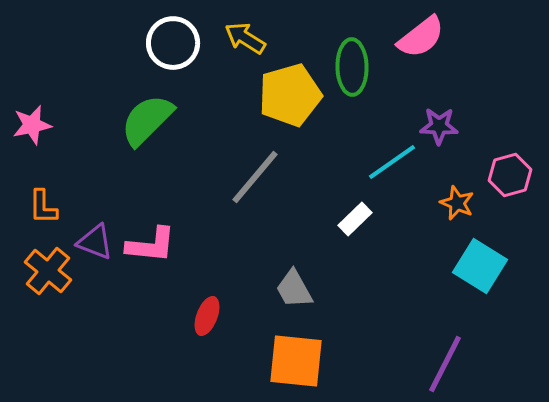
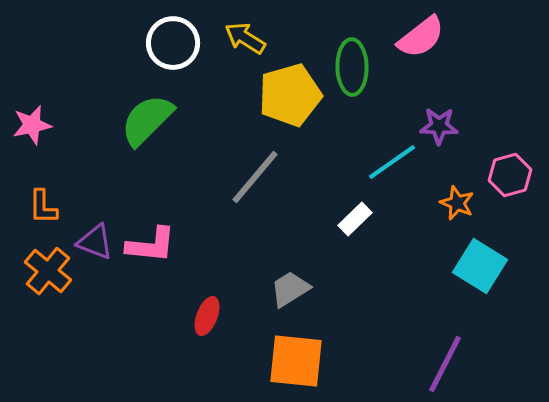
gray trapezoid: moved 4 px left; rotated 87 degrees clockwise
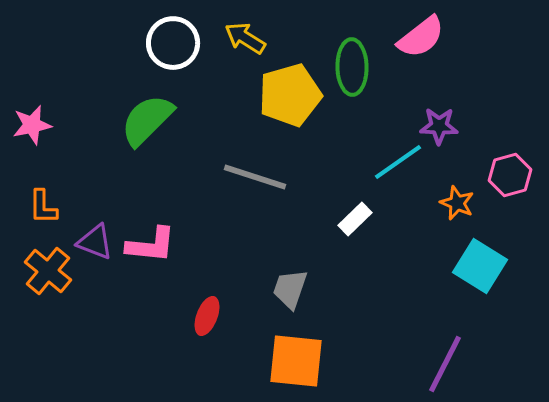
cyan line: moved 6 px right
gray line: rotated 68 degrees clockwise
gray trapezoid: rotated 39 degrees counterclockwise
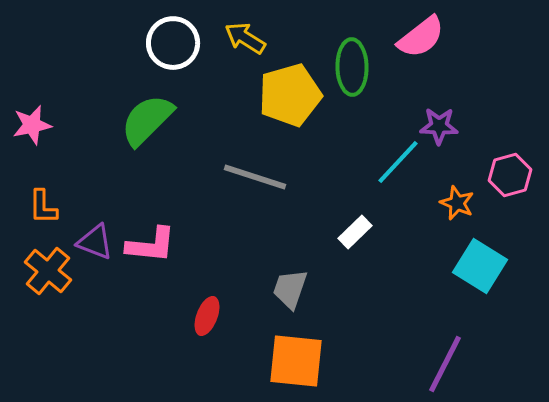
cyan line: rotated 12 degrees counterclockwise
white rectangle: moved 13 px down
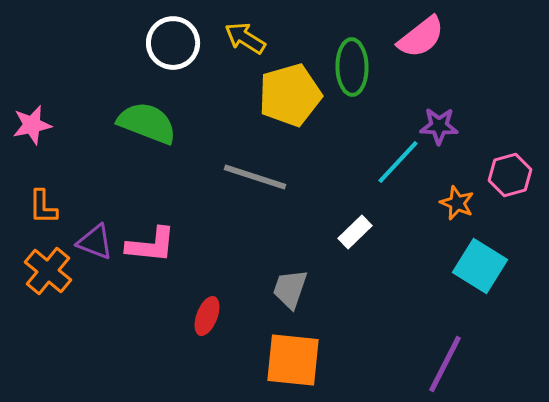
green semicircle: moved 3 px down; rotated 66 degrees clockwise
orange square: moved 3 px left, 1 px up
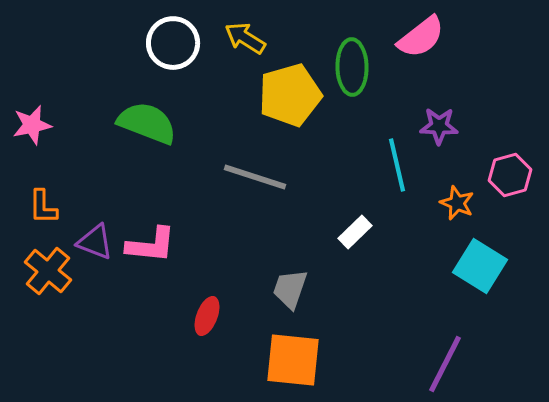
cyan line: moved 1 px left, 3 px down; rotated 56 degrees counterclockwise
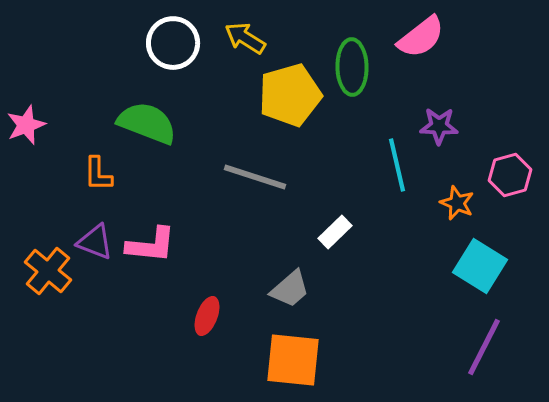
pink star: moved 6 px left; rotated 9 degrees counterclockwise
orange L-shape: moved 55 px right, 33 px up
white rectangle: moved 20 px left
gray trapezoid: rotated 150 degrees counterclockwise
purple line: moved 39 px right, 17 px up
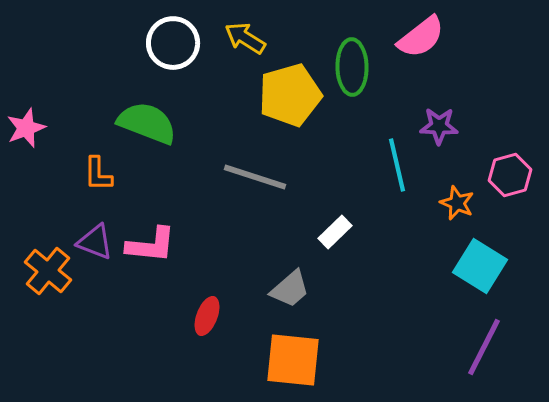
pink star: moved 3 px down
